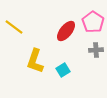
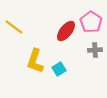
pink pentagon: moved 2 px left
gray cross: moved 1 px left
cyan square: moved 4 px left, 1 px up
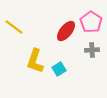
gray cross: moved 3 px left
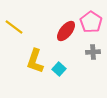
gray cross: moved 1 px right, 2 px down
cyan square: rotated 16 degrees counterclockwise
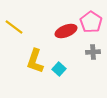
red ellipse: rotated 30 degrees clockwise
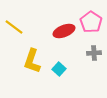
red ellipse: moved 2 px left
gray cross: moved 1 px right, 1 px down
yellow L-shape: moved 3 px left
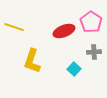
yellow line: rotated 18 degrees counterclockwise
gray cross: moved 1 px up
cyan square: moved 15 px right
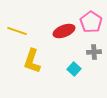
yellow line: moved 3 px right, 4 px down
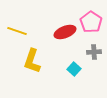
red ellipse: moved 1 px right, 1 px down
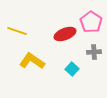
red ellipse: moved 2 px down
yellow L-shape: rotated 105 degrees clockwise
cyan square: moved 2 px left
